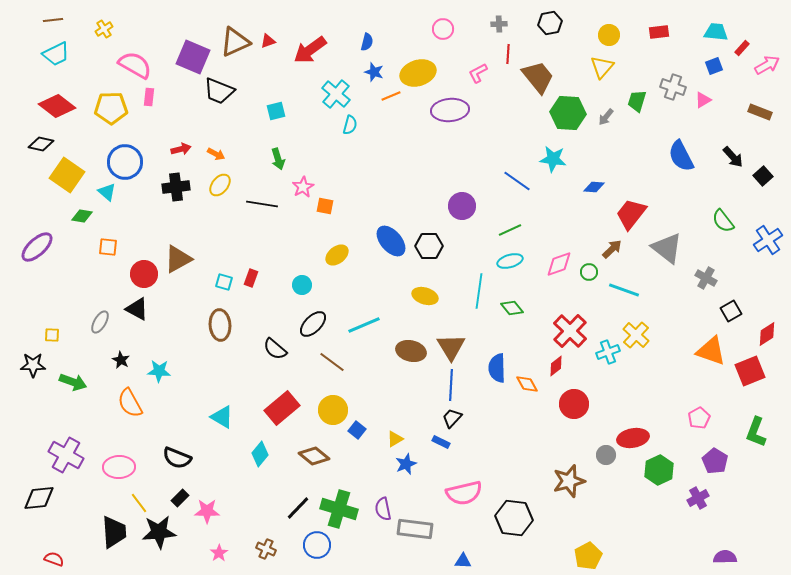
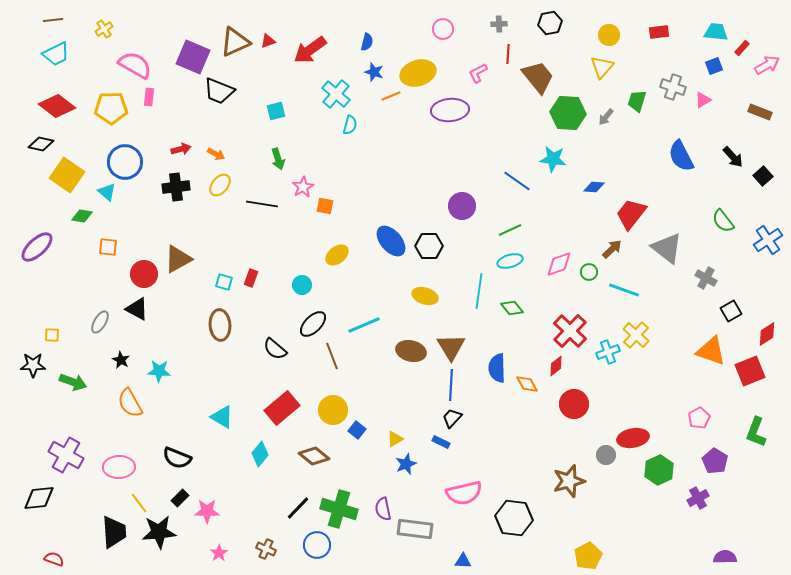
brown line at (332, 362): moved 6 px up; rotated 32 degrees clockwise
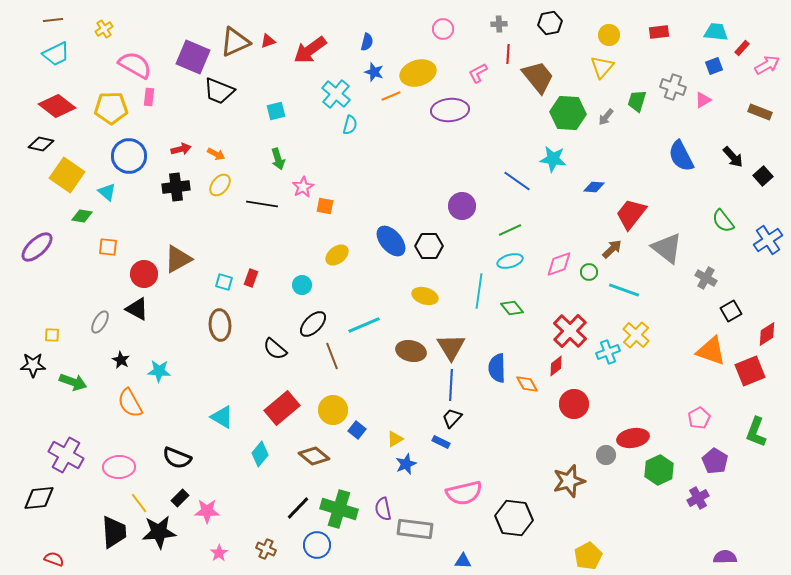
blue circle at (125, 162): moved 4 px right, 6 px up
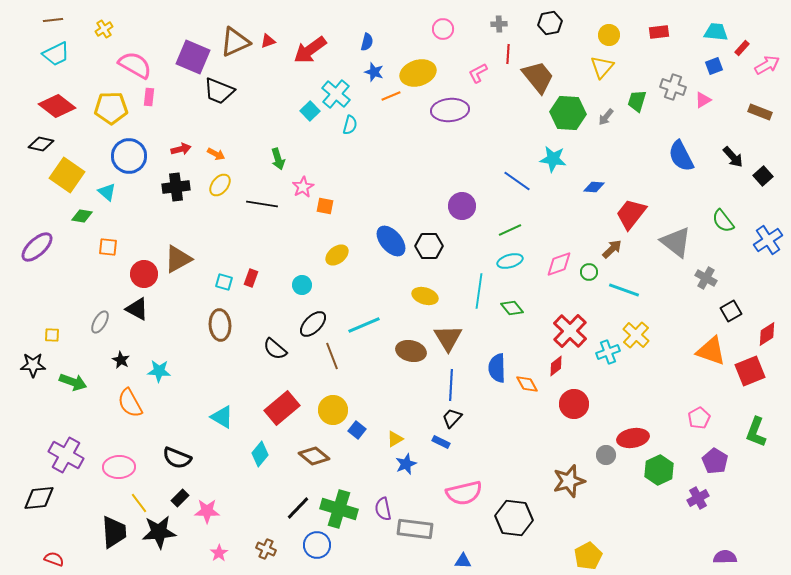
cyan square at (276, 111): moved 34 px right; rotated 30 degrees counterclockwise
gray triangle at (667, 248): moved 9 px right, 6 px up
brown triangle at (451, 347): moved 3 px left, 9 px up
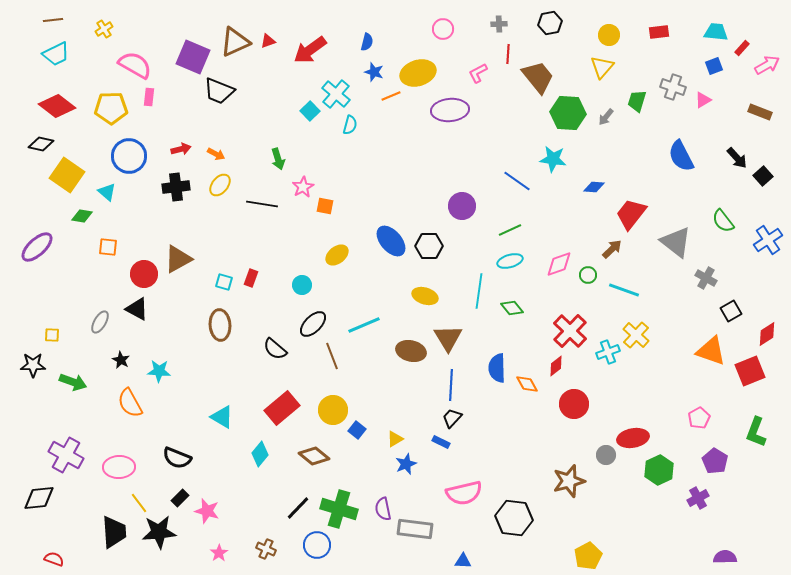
black arrow at (733, 157): moved 4 px right, 1 px down
green circle at (589, 272): moved 1 px left, 3 px down
pink star at (207, 511): rotated 15 degrees clockwise
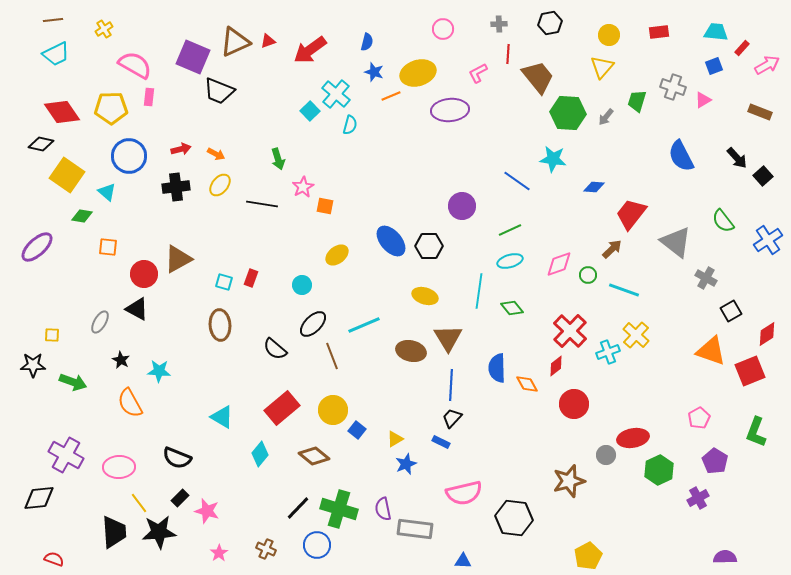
red diamond at (57, 106): moved 5 px right, 6 px down; rotated 18 degrees clockwise
